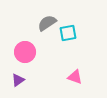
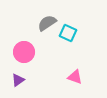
cyan square: rotated 36 degrees clockwise
pink circle: moved 1 px left
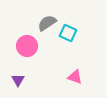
pink circle: moved 3 px right, 6 px up
purple triangle: rotated 24 degrees counterclockwise
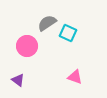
purple triangle: rotated 24 degrees counterclockwise
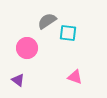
gray semicircle: moved 2 px up
cyan square: rotated 18 degrees counterclockwise
pink circle: moved 2 px down
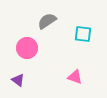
cyan square: moved 15 px right, 1 px down
